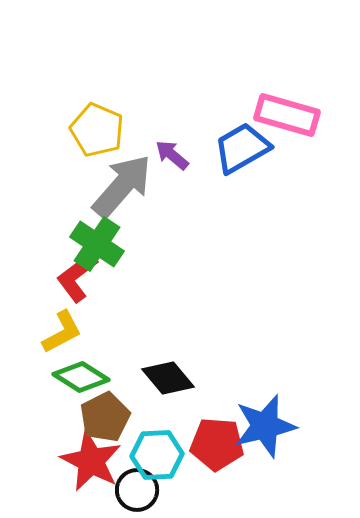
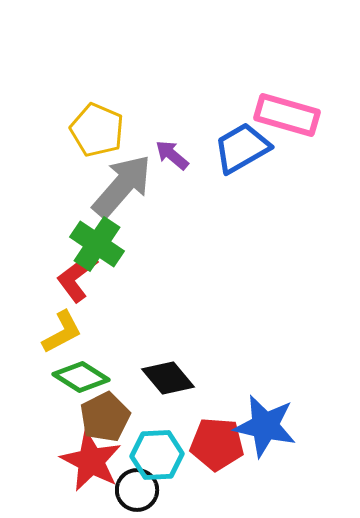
blue star: rotated 26 degrees clockwise
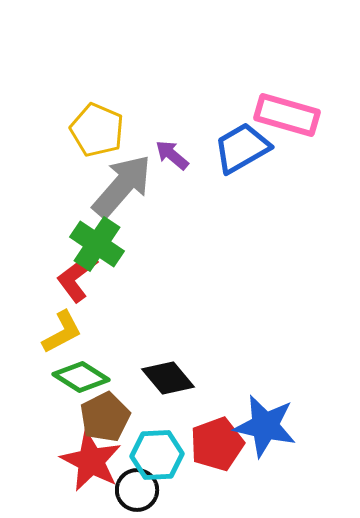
red pentagon: rotated 24 degrees counterclockwise
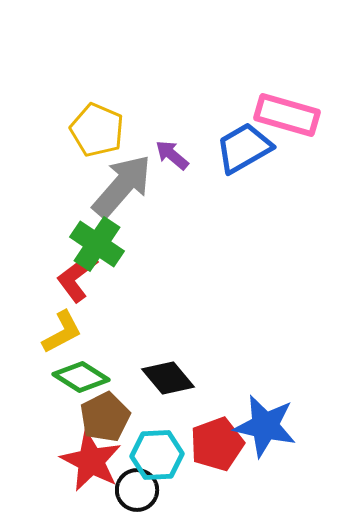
blue trapezoid: moved 2 px right
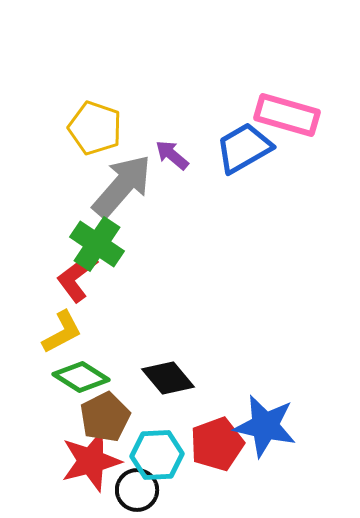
yellow pentagon: moved 2 px left, 2 px up; rotated 4 degrees counterclockwise
red star: rotated 30 degrees clockwise
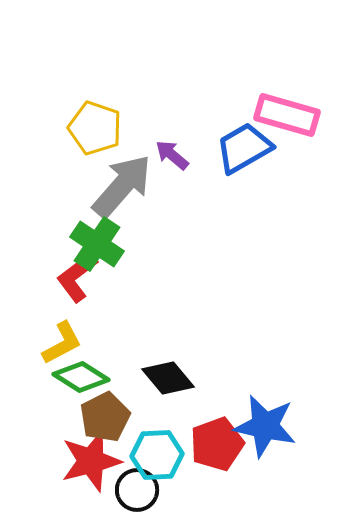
yellow L-shape: moved 11 px down
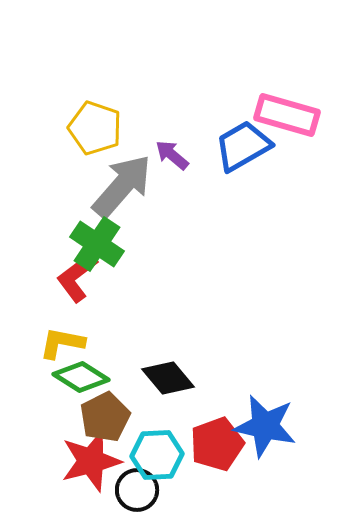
blue trapezoid: moved 1 px left, 2 px up
yellow L-shape: rotated 141 degrees counterclockwise
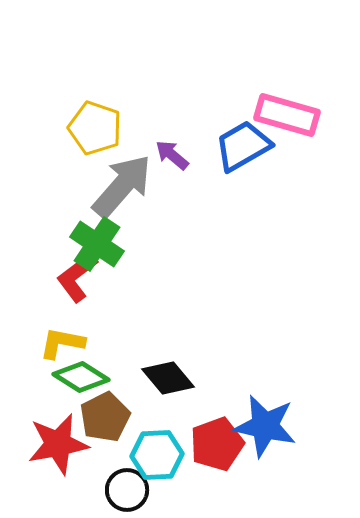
red star: moved 33 px left, 17 px up; rotated 4 degrees clockwise
black circle: moved 10 px left
